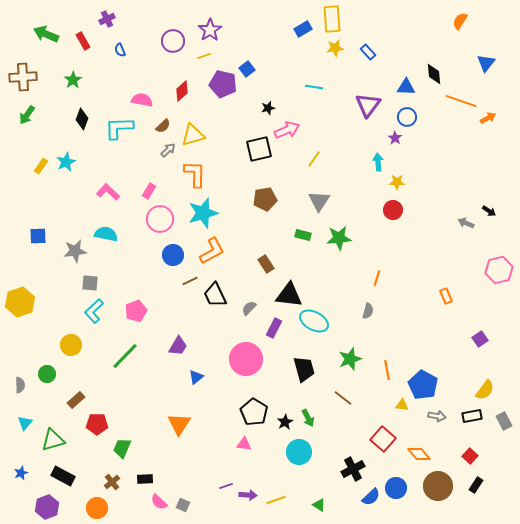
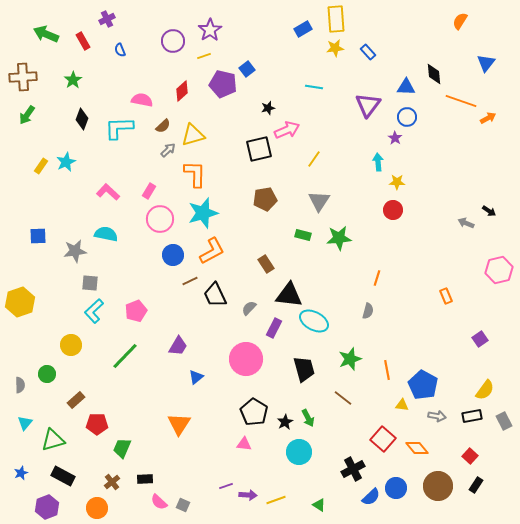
yellow rectangle at (332, 19): moved 4 px right
orange diamond at (419, 454): moved 2 px left, 6 px up
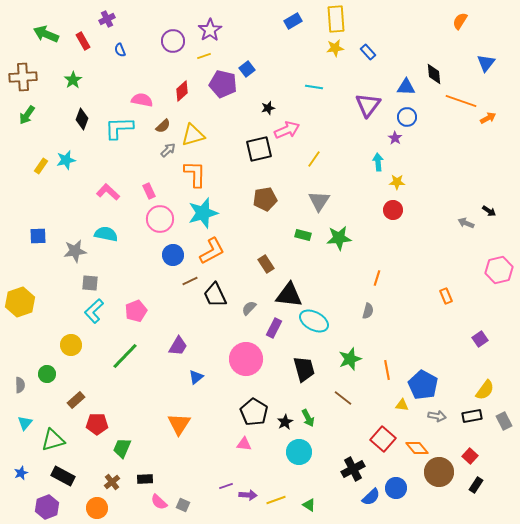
blue rectangle at (303, 29): moved 10 px left, 8 px up
cyan star at (66, 162): moved 2 px up; rotated 12 degrees clockwise
pink rectangle at (149, 191): rotated 56 degrees counterclockwise
brown circle at (438, 486): moved 1 px right, 14 px up
green triangle at (319, 505): moved 10 px left
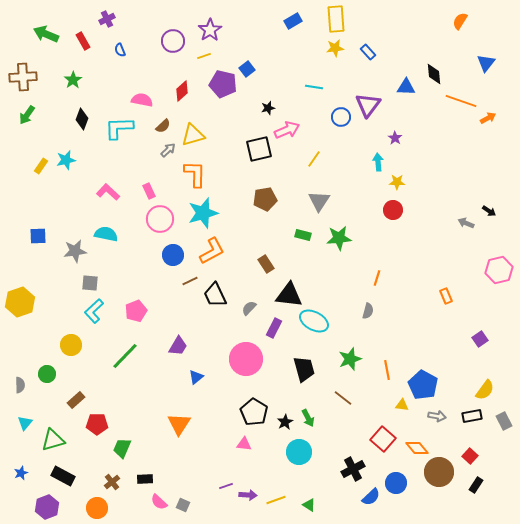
blue circle at (407, 117): moved 66 px left
blue circle at (396, 488): moved 5 px up
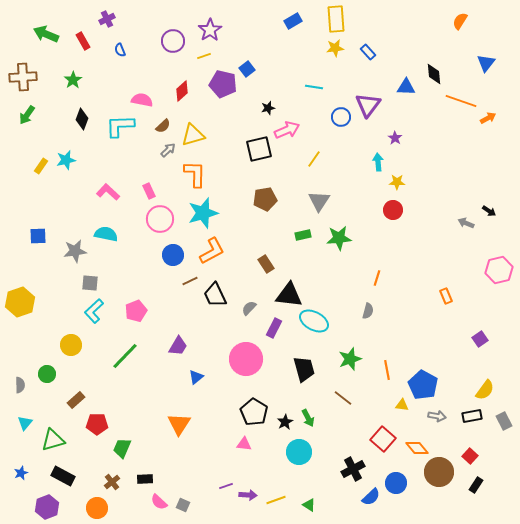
cyan L-shape at (119, 128): moved 1 px right, 2 px up
green rectangle at (303, 235): rotated 28 degrees counterclockwise
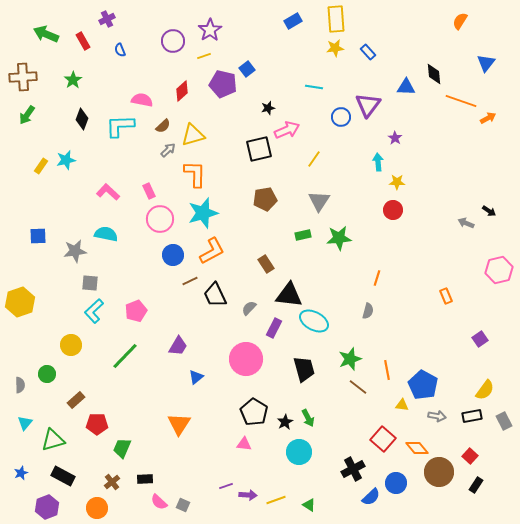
brown line at (343, 398): moved 15 px right, 11 px up
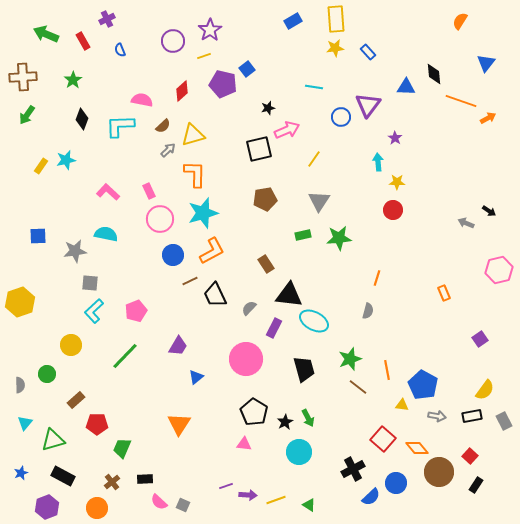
orange rectangle at (446, 296): moved 2 px left, 3 px up
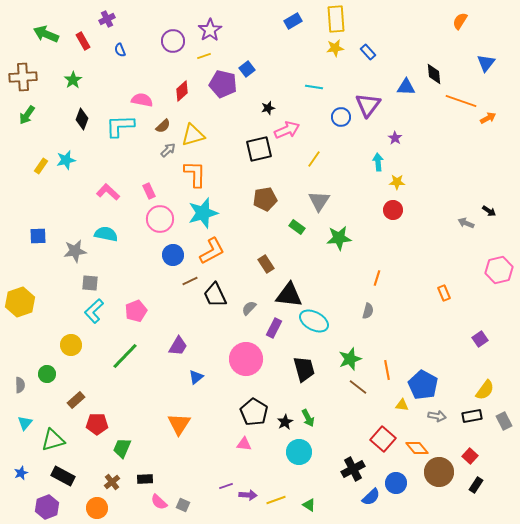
green rectangle at (303, 235): moved 6 px left, 8 px up; rotated 49 degrees clockwise
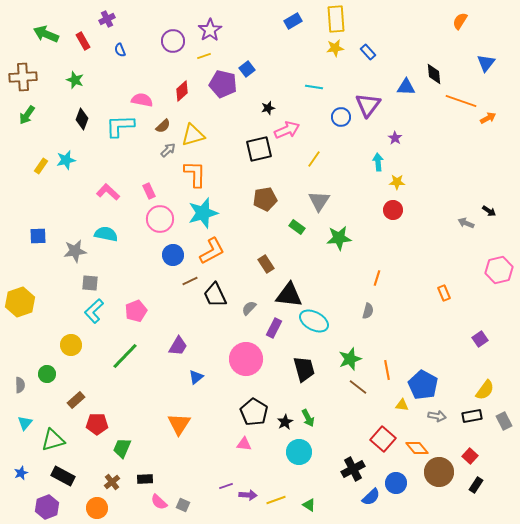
green star at (73, 80): moved 2 px right; rotated 18 degrees counterclockwise
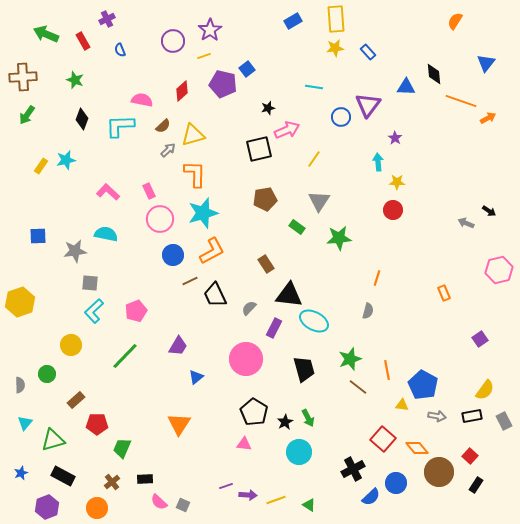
orange semicircle at (460, 21): moved 5 px left
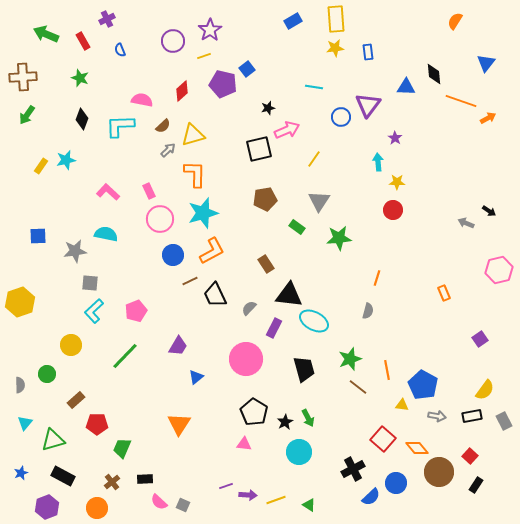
blue rectangle at (368, 52): rotated 35 degrees clockwise
green star at (75, 80): moved 5 px right, 2 px up
